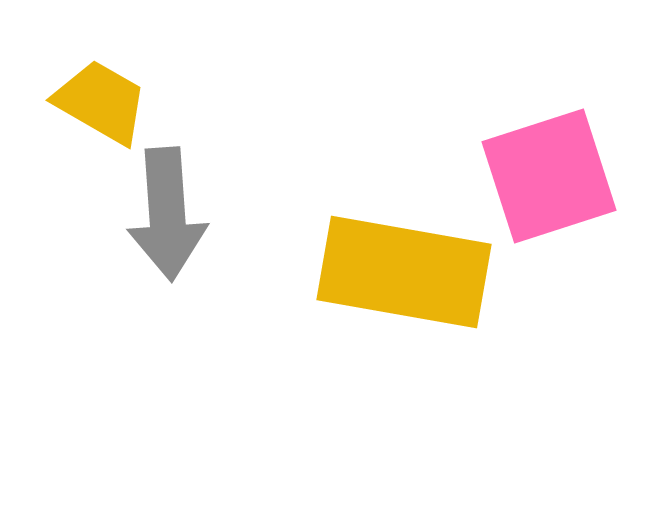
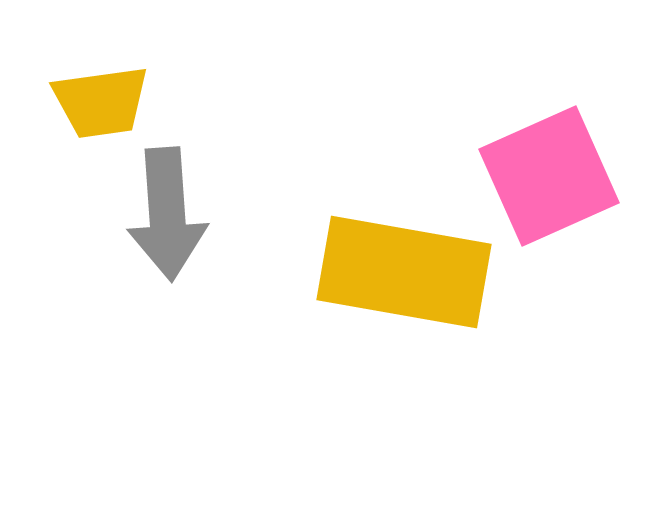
yellow trapezoid: rotated 142 degrees clockwise
pink square: rotated 6 degrees counterclockwise
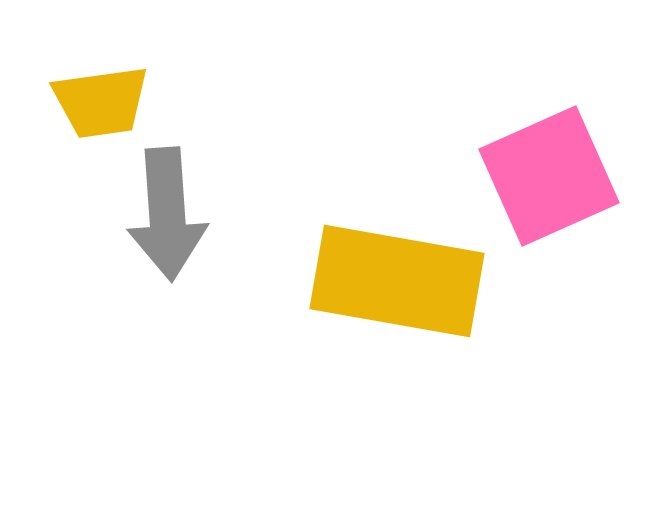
yellow rectangle: moved 7 px left, 9 px down
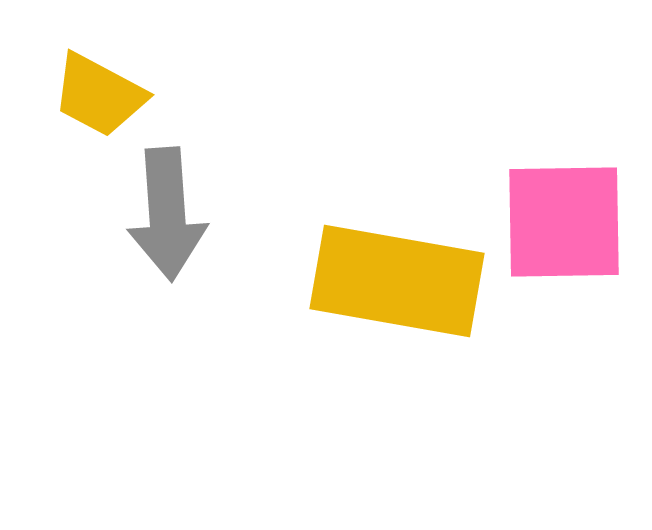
yellow trapezoid: moved 2 px left, 7 px up; rotated 36 degrees clockwise
pink square: moved 15 px right, 46 px down; rotated 23 degrees clockwise
